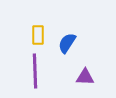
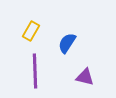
yellow rectangle: moved 7 px left, 4 px up; rotated 30 degrees clockwise
purple triangle: rotated 12 degrees clockwise
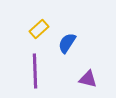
yellow rectangle: moved 8 px right, 2 px up; rotated 18 degrees clockwise
purple triangle: moved 3 px right, 2 px down
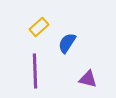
yellow rectangle: moved 2 px up
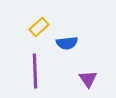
blue semicircle: rotated 130 degrees counterclockwise
purple triangle: rotated 42 degrees clockwise
